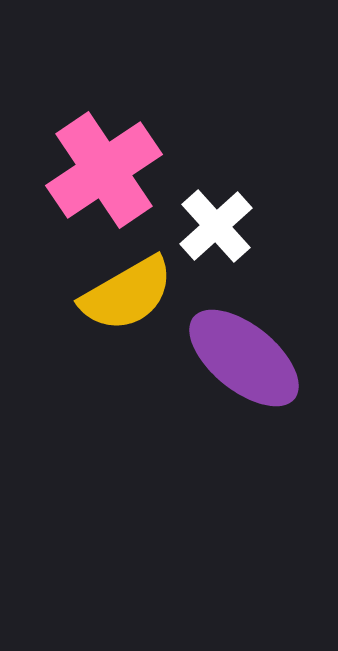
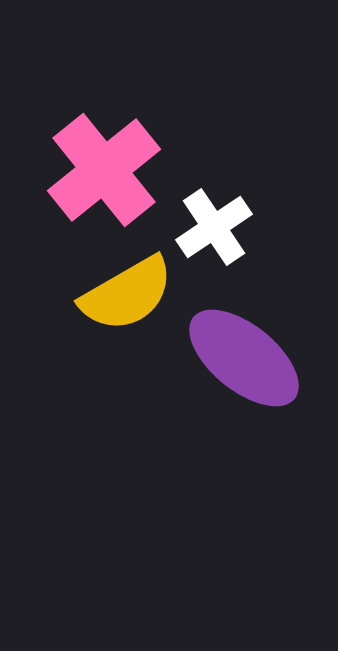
pink cross: rotated 5 degrees counterclockwise
white cross: moved 2 px left, 1 px down; rotated 8 degrees clockwise
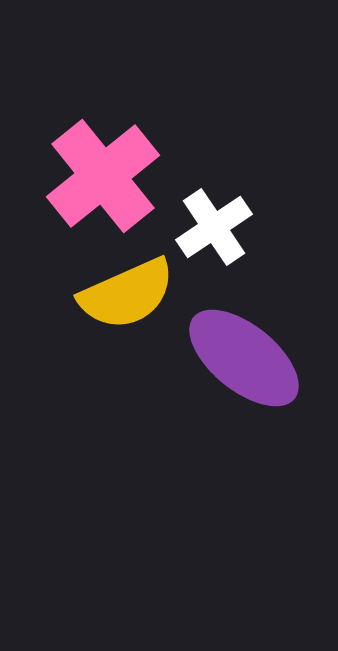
pink cross: moved 1 px left, 6 px down
yellow semicircle: rotated 6 degrees clockwise
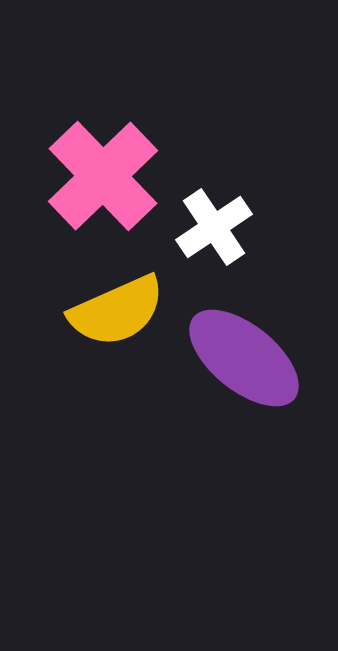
pink cross: rotated 5 degrees counterclockwise
yellow semicircle: moved 10 px left, 17 px down
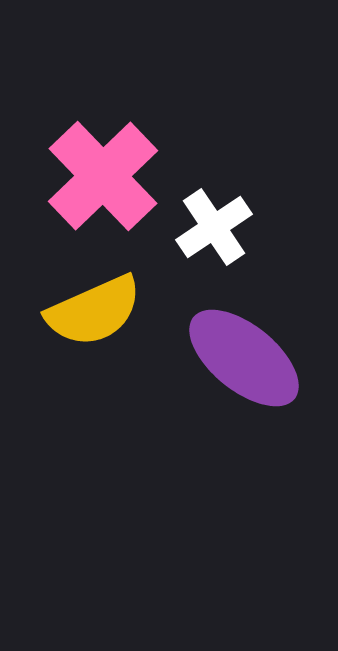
yellow semicircle: moved 23 px left
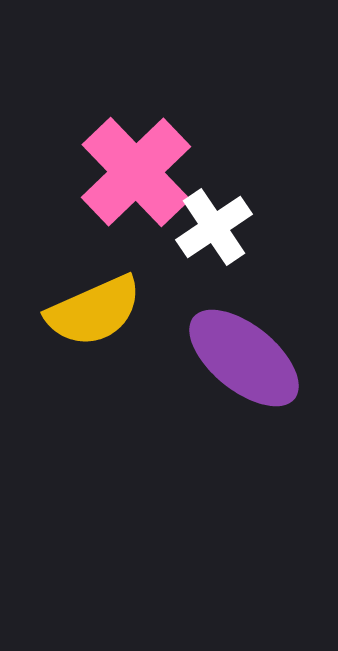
pink cross: moved 33 px right, 4 px up
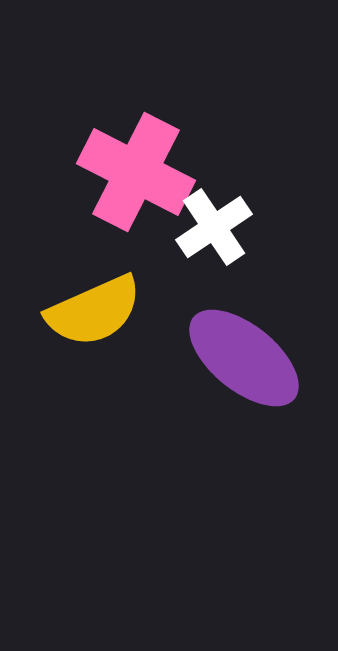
pink cross: rotated 19 degrees counterclockwise
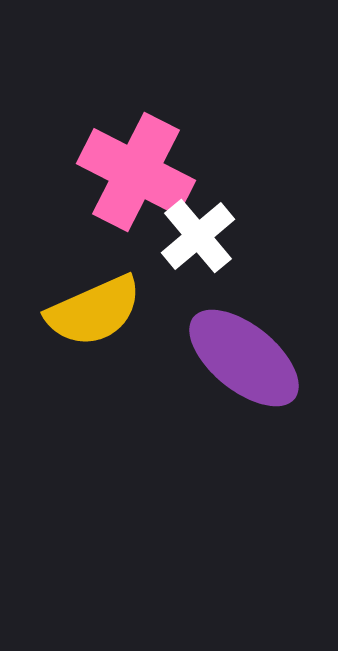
white cross: moved 16 px left, 9 px down; rotated 6 degrees counterclockwise
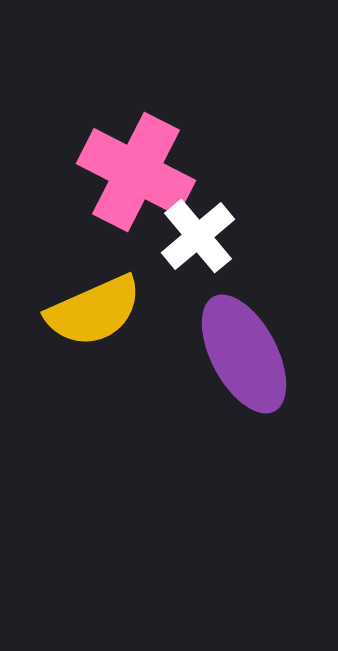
purple ellipse: moved 4 px up; rotated 23 degrees clockwise
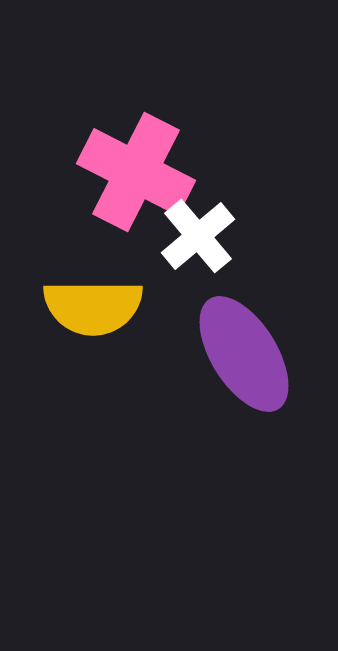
yellow semicircle: moved 1 px left, 4 px up; rotated 24 degrees clockwise
purple ellipse: rotated 4 degrees counterclockwise
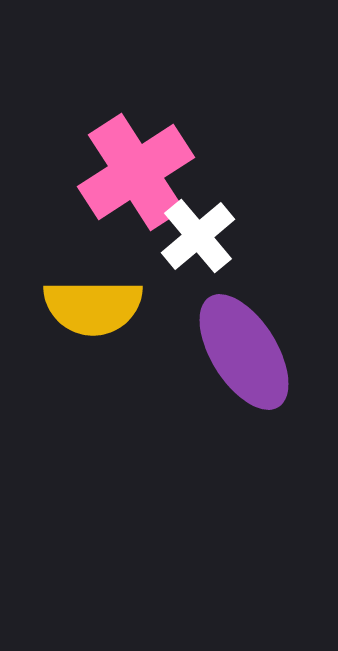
pink cross: rotated 30 degrees clockwise
purple ellipse: moved 2 px up
